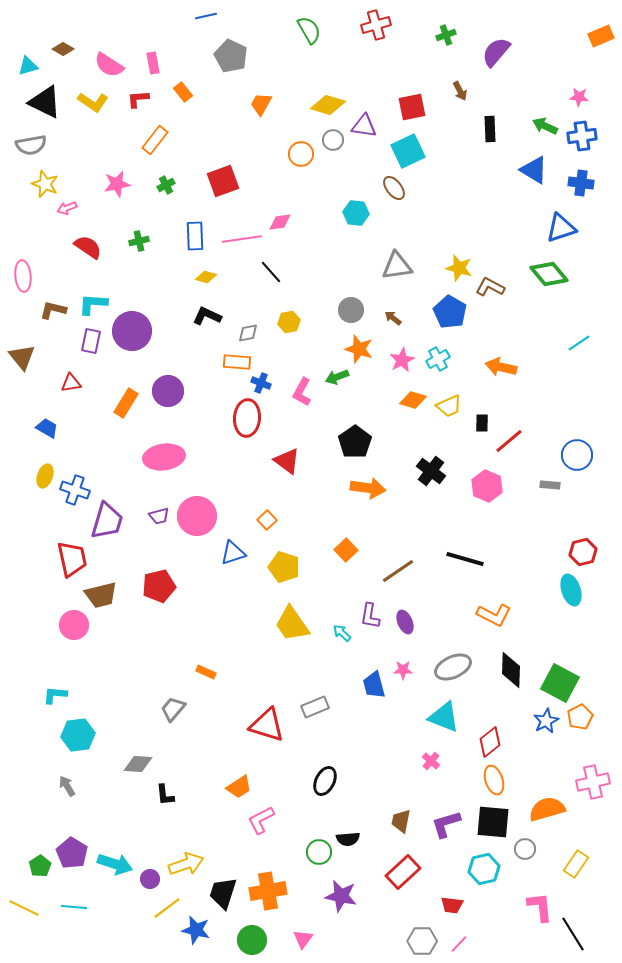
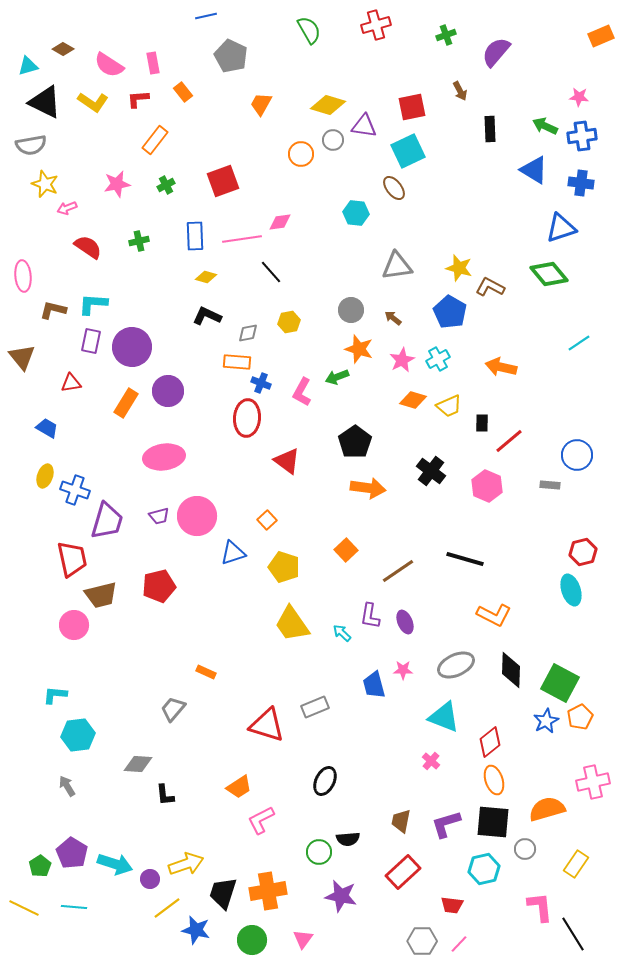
purple circle at (132, 331): moved 16 px down
gray ellipse at (453, 667): moved 3 px right, 2 px up
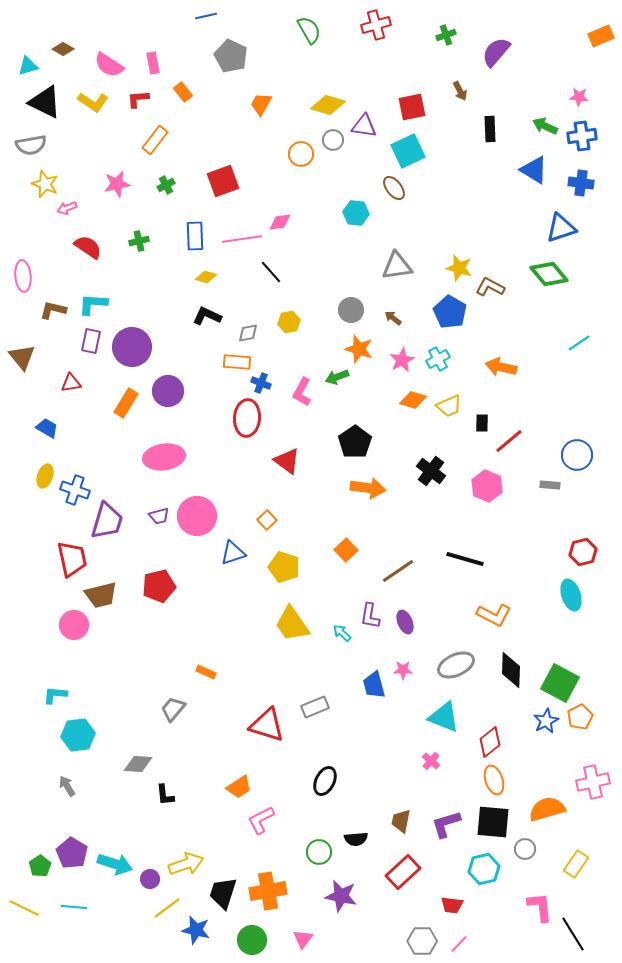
cyan ellipse at (571, 590): moved 5 px down
black semicircle at (348, 839): moved 8 px right
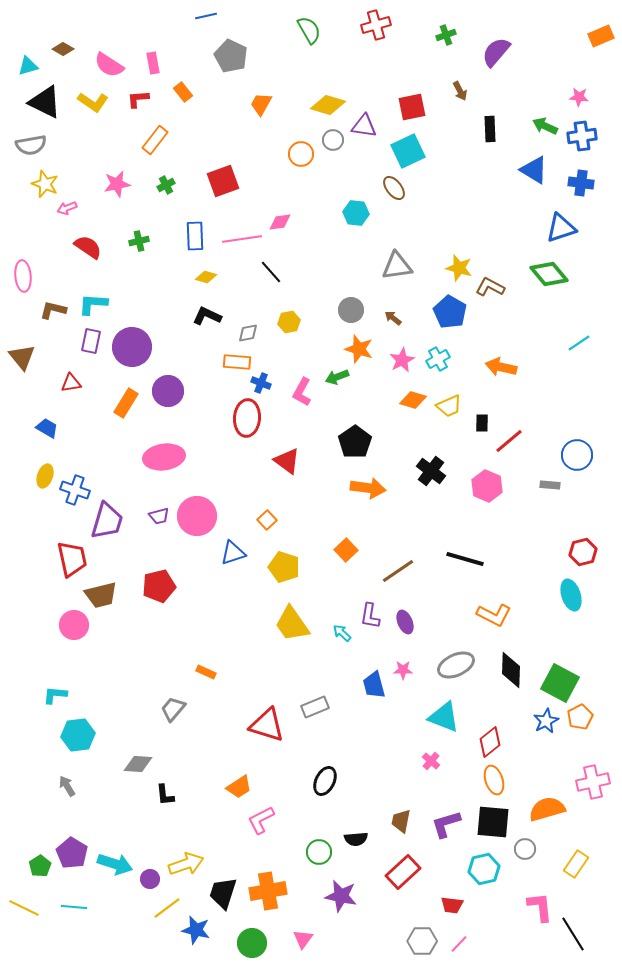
green circle at (252, 940): moved 3 px down
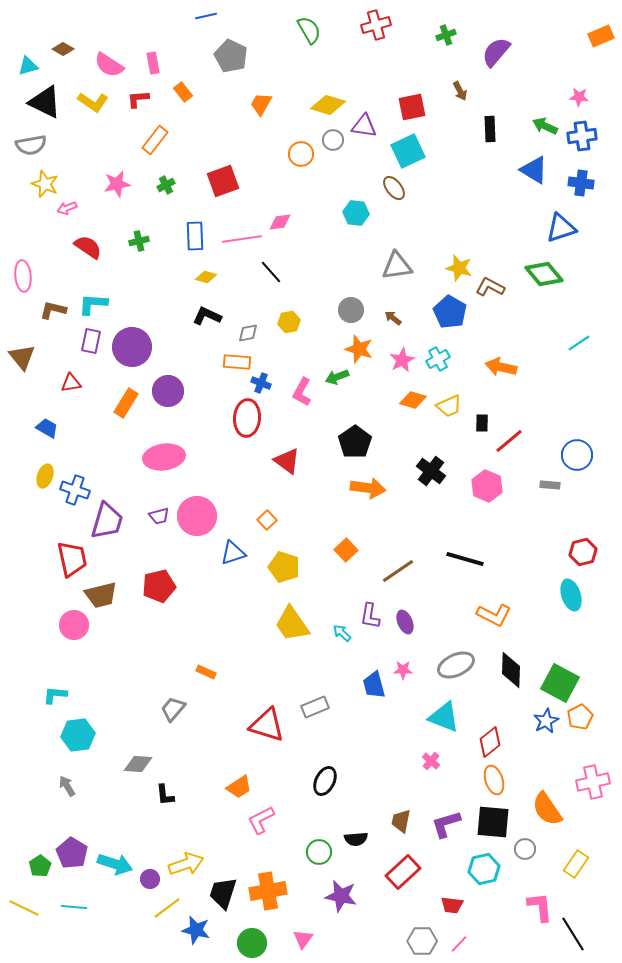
green diamond at (549, 274): moved 5 px left
orange semicircle at (547, 809): rotated 108 degrees counterclockwise
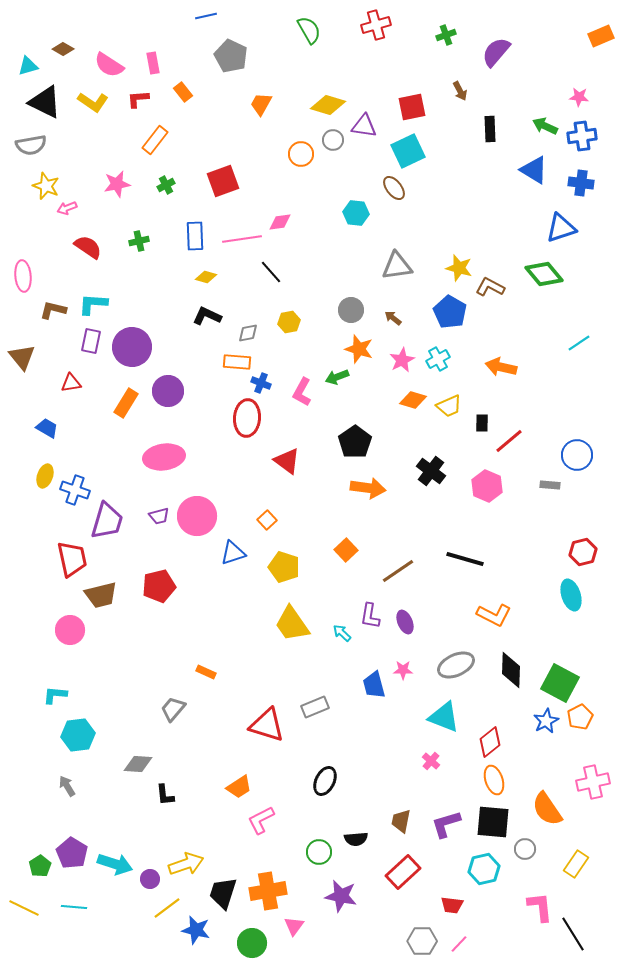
yellow star at (45, 184): moved 1 px right, 2 px down
pink circle at (74, 625): moved 4 px left, 5 px down
pink triangle at (303, 939): moved 9 px left, 13 px up
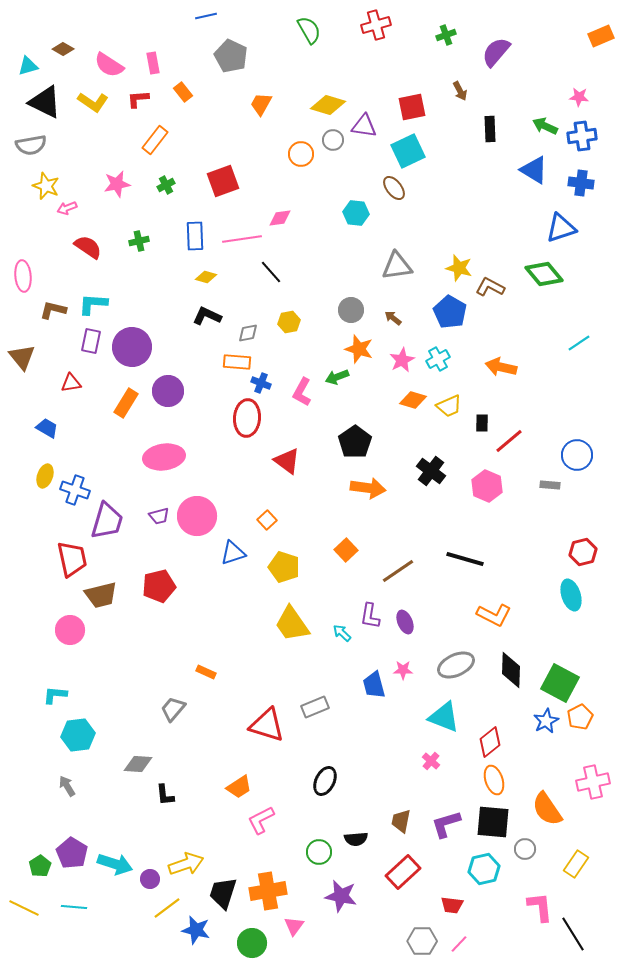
pink diamond at (280, 222): moved 4 px up
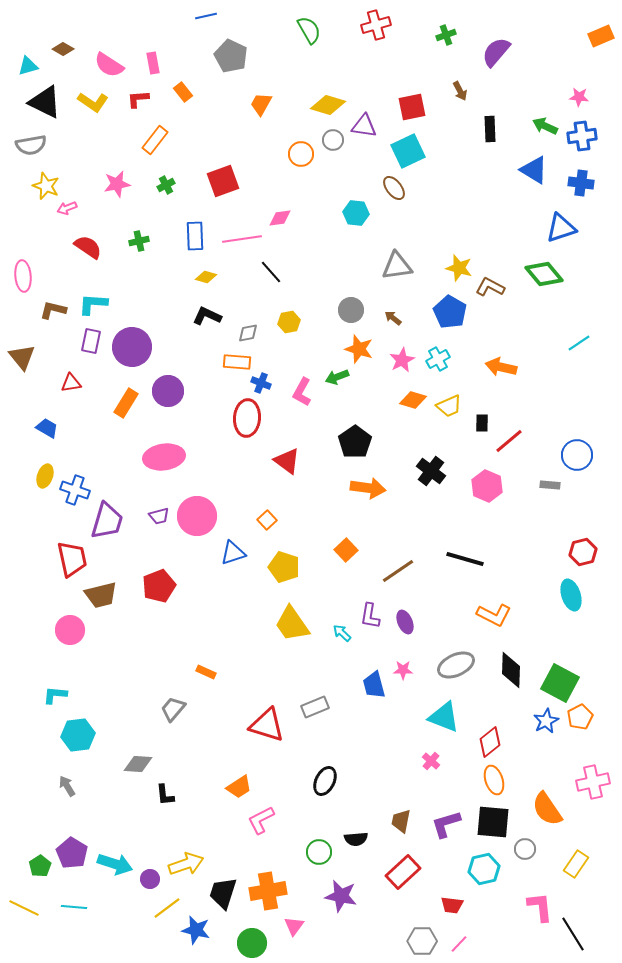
red pentagon at (159, 586): rotated 8 degrees counterclockwise
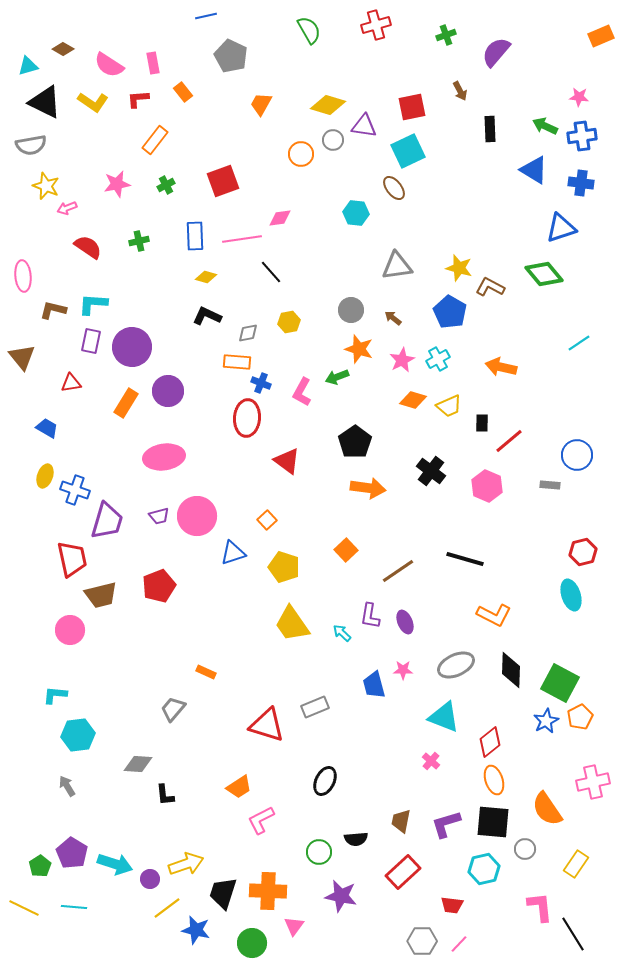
orange cross at (268, 891): rotated 12 degrees clockwise
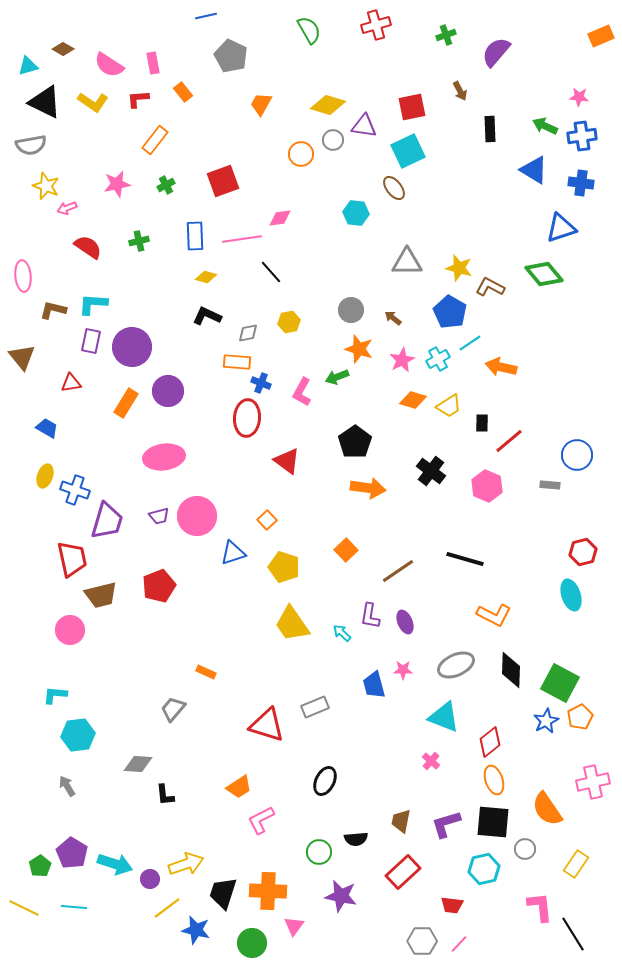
gray triangle at (397, 266): moved 10 px right, 4 px up; rotated 8 degrees clockwise
cyan line at (579, 343): moved 109 px left
yellow trapezoid at (449, 406): rotated 8 degrees counterclockwise
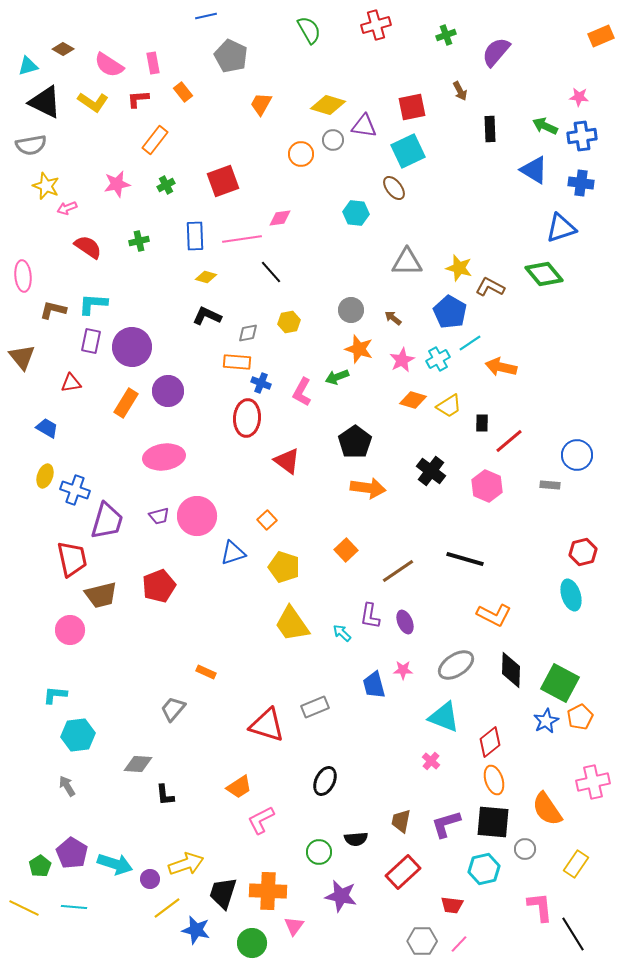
gray ellipse at (456, 665): rotated 9 degrees counterclockwise
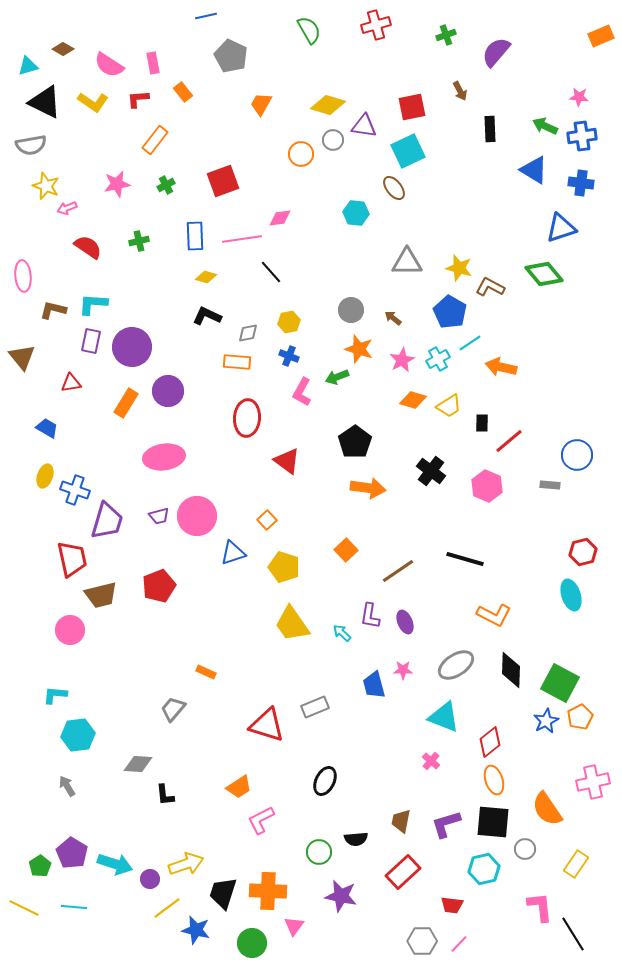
blue cross at (261, 383): moved 28 px right, 27 px up
